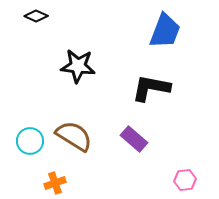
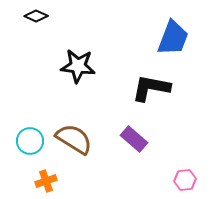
blue trapezoid: moved 8 px right, 7 px down
brown semicircle: moved 3 px down
orange cross: moved 9 px left, 2 px up
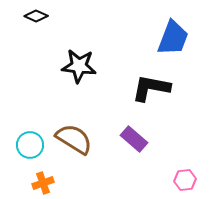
black star: moved 1 px right
cyan circle: moved 4 px down
orange cross: moved 3 px left, 2 px down
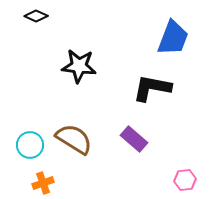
black L-shape: moved 1 px right
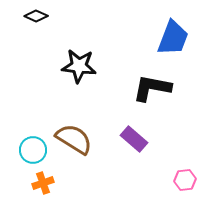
cyan circle: moved 3 px right, 5 px down
